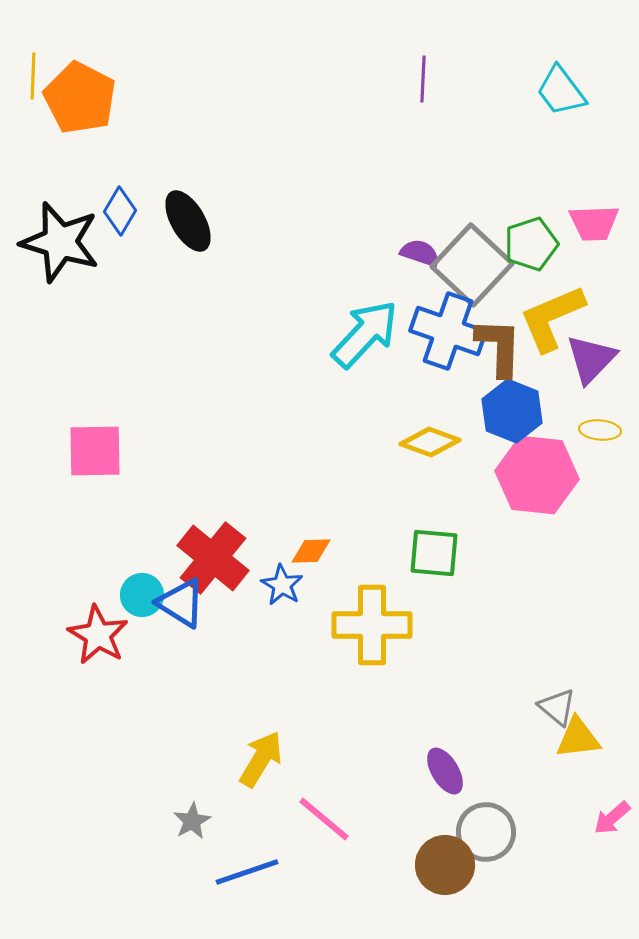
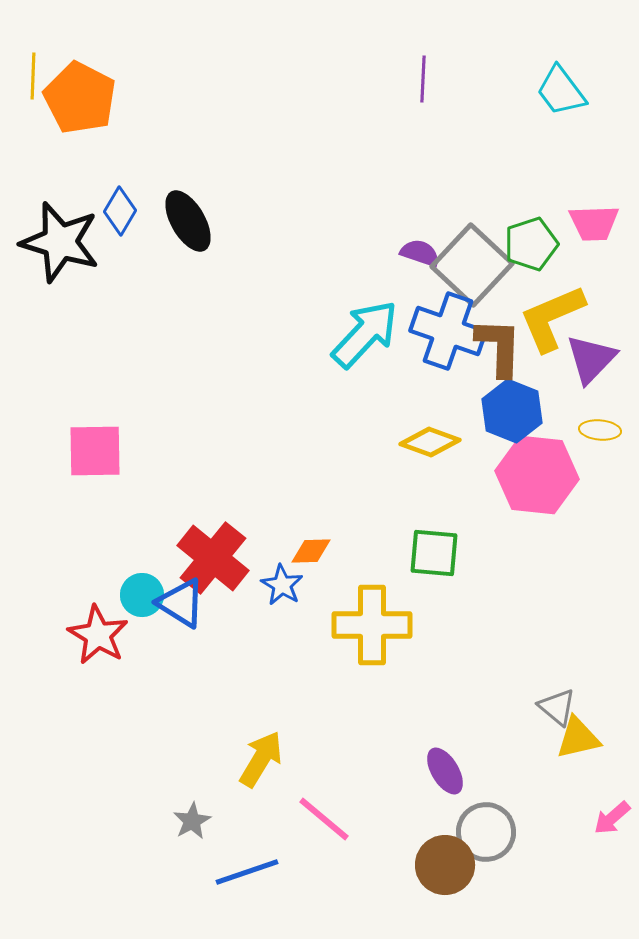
yellow triangle: rotated 6 degrees counterclockwise
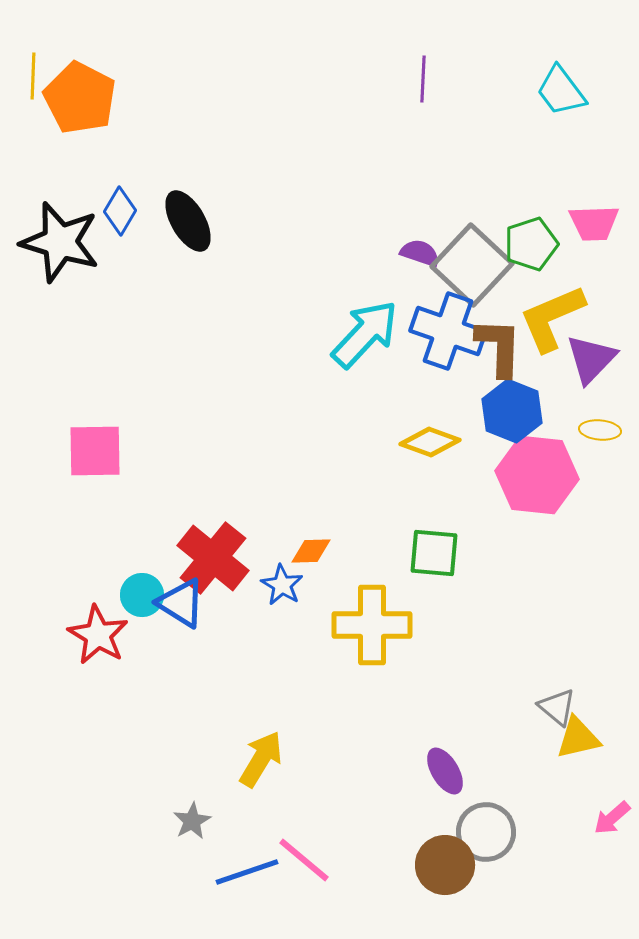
pink line: moved 20 px left, 41 px down
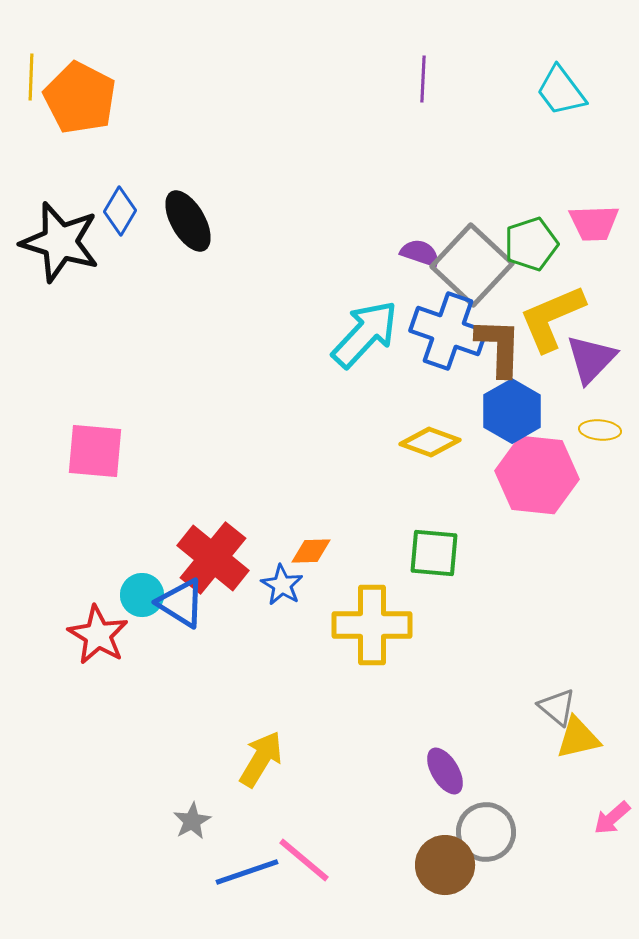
yellow line: moved 2 px left, 1 px down
blue hexagon: rotated 8 degrees clockwise
pink square: rotated 6 degrees clockwise
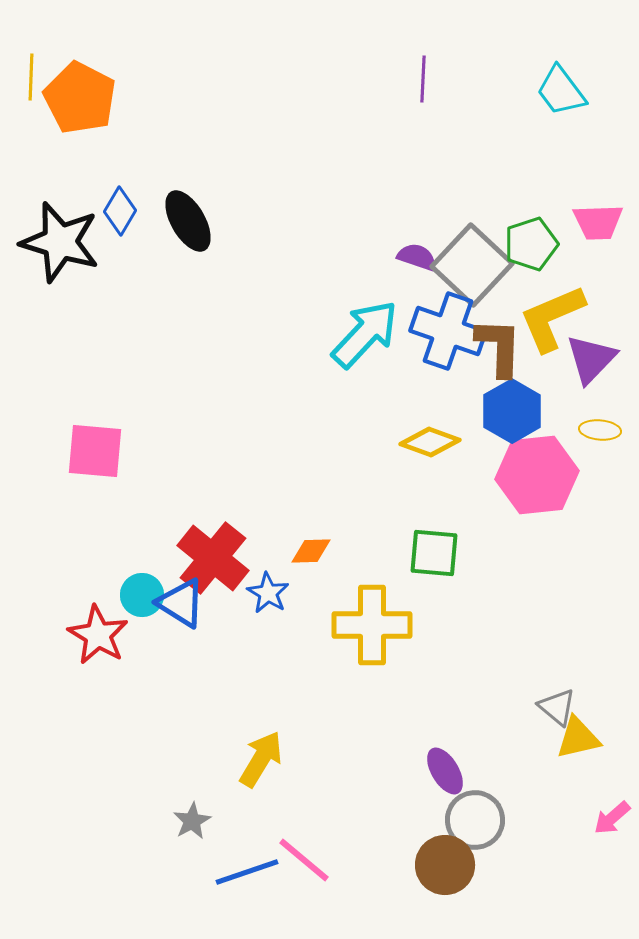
pink trapezoid: moved 4 px right, 1 px up
purple semicircle: moved 3 px left, 4 px down
pink hexagon: rotated 12 degrees counterclockwise
blue star: moved 14 px left, 8 px down
gray circle: moved 11 px left, 12 px up
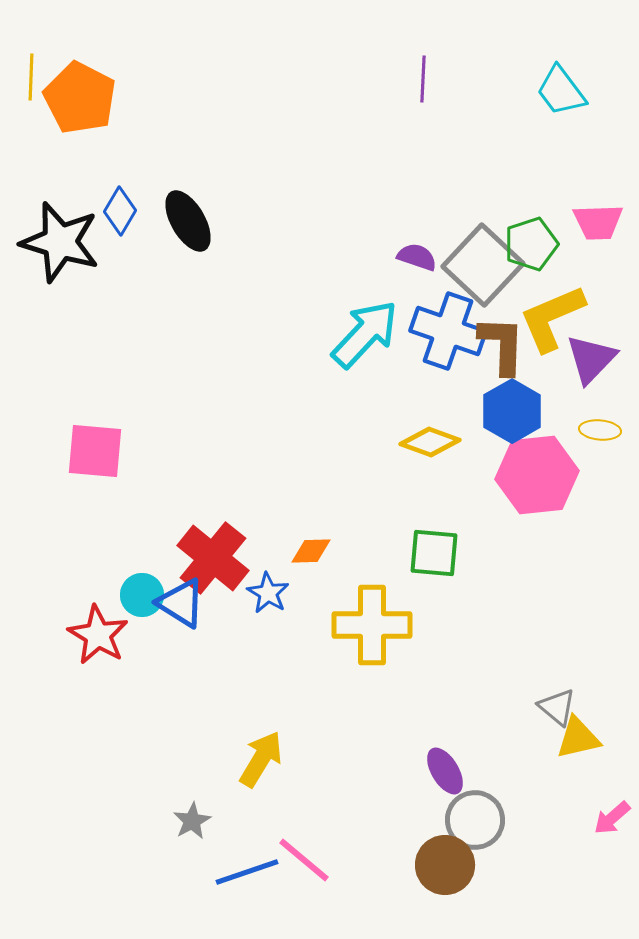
gray square: moved 11 px right
brown L-shape: moved 3 px right, 2 px up
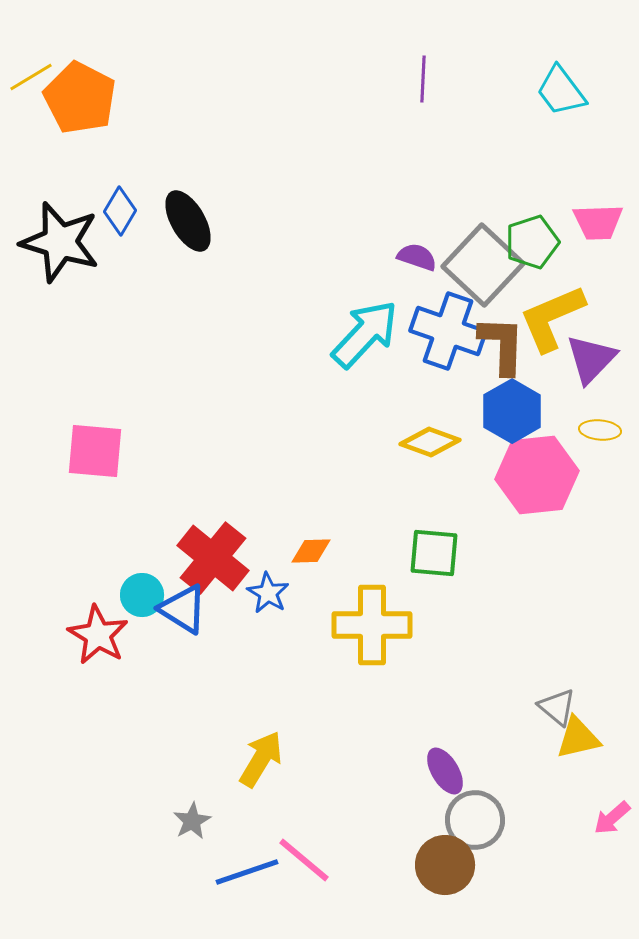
yellow line: rotated 57 degrees clockwise
green pentagon: moved 1 px right, 2 px up
blue triangle: moved 2 px right, 6 px down
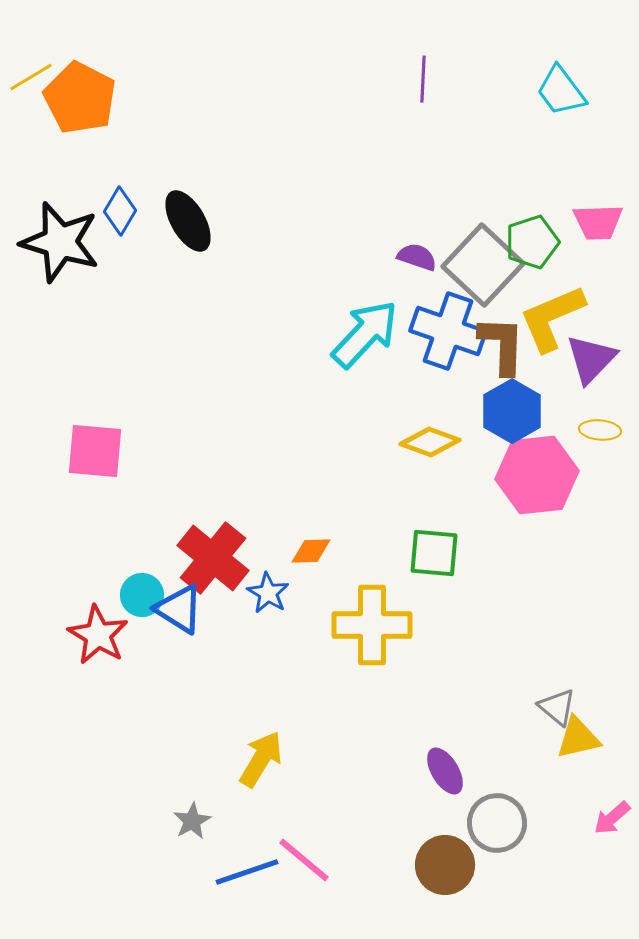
blue triangle: moved 4 px left
gray circle: moved 22 px right, 3 px down
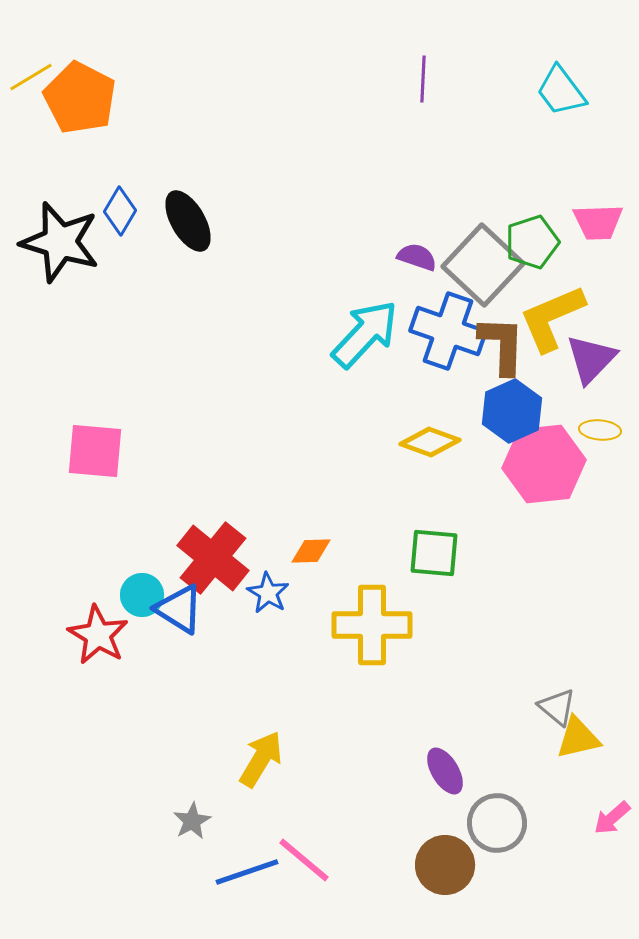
blue hexagon: rotated 6 degrees clockwise
pink hexagon: moved 7 px right, 11 px up
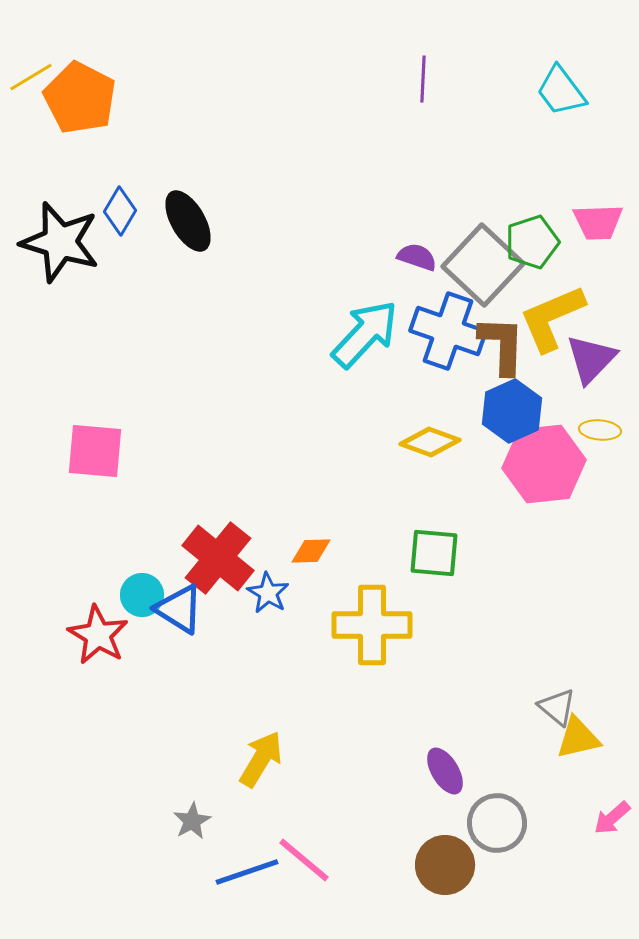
red cross: moved 5 px right
